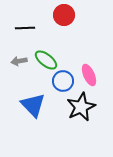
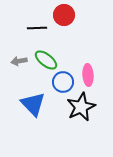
black line: moved 12 px right
pink ellipse: moved 1 px left; rotated 20 degrees clockwise
blue circle: moved 1 px down
blue triangle: moved 1 px up
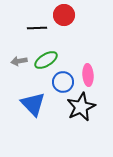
green ellipse: rotated 70 degrees counterclockwise
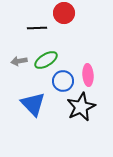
red circle: moved 2 px up
blue circle: moved 1 px up
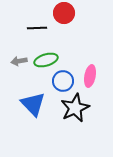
green ellipse: rotated 15 degrees clockwise
pink ellipse: moved 2 px right, 1 px down; rotated 15 degrees clockwise
black star: moved 6 px left, 1 px down
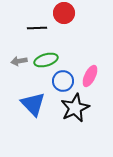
pink ellipse: rotated 15 degrees clockwise
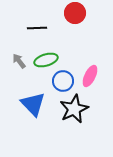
red circle: moved 11 px right
gray arrow: rotated 63 degrees clockwise
black star: moved 1 px left, 1 px down
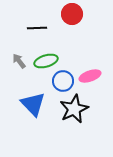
red circle: moved 3 px left, 1 px down
green ellipse: moved 1 px down
pink ellipse: rotated 45 degrees clockwise
